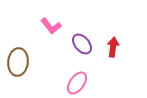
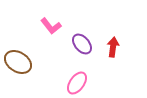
brown ellipse: rotated 64 degrees counterclockwise
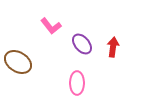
pink ellipse: rotated 35 degrees counterclockwise
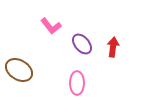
brown ellipse: moved 1 px right, 8 px down
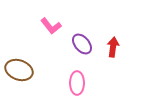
brown ellipse: rotated 12 degrees counterclockwise
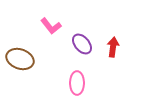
brown ellipse: moved 1 px right, 11 px up
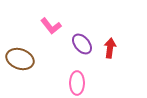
red arrow: moved 3 px left, 1 px down
